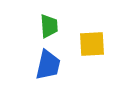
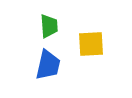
yellow square: moved 1 px left
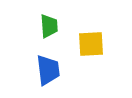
blue trapezoid: moved 5 px down; rotated 20 degrees counterclockwise
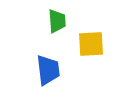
green trapezoid: moved 8 px right, 5 px up
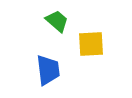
green trapezoid: rotated 45 degrees counterclockwise
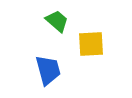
blue trapezoid: rotated 8 degrees counterclockwise
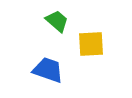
blue trapezoid: rotated 56 degrees counterclockwise
